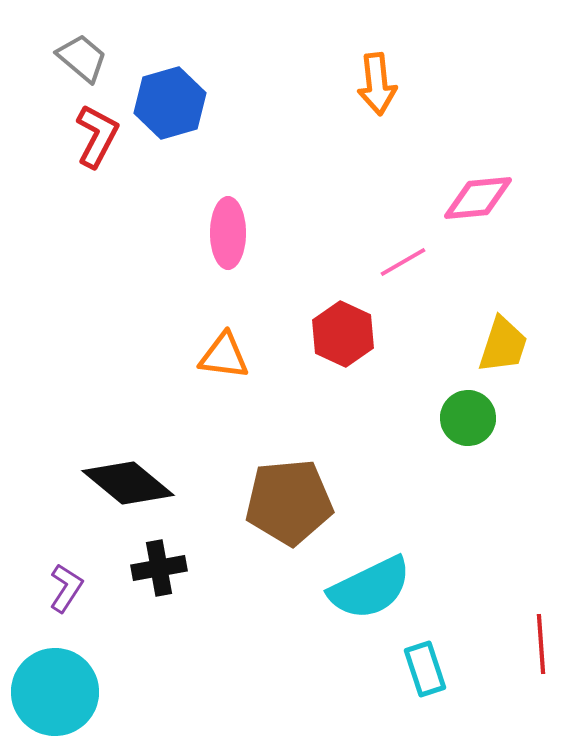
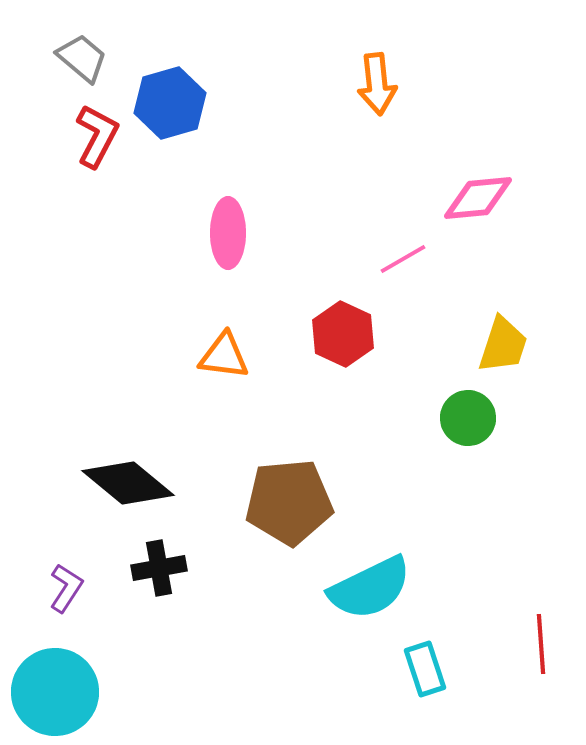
pink line: moved 3 px up
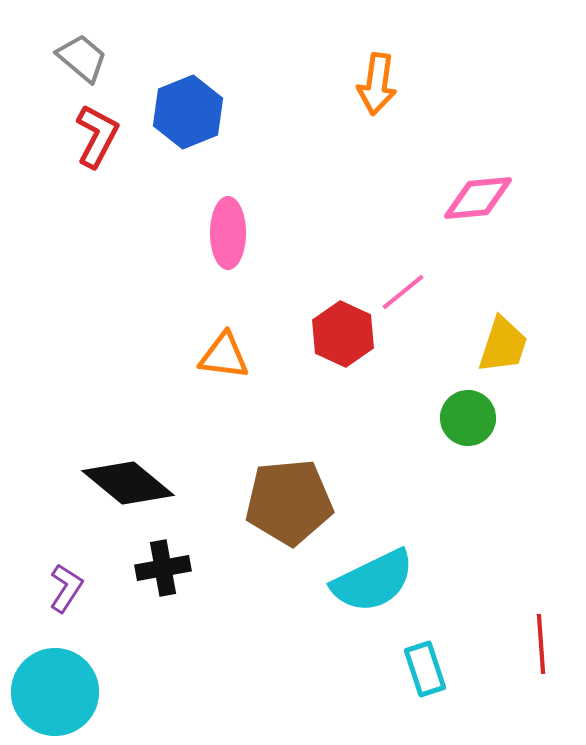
orange arrow: rotated 14 degrees clockwise
blue hexagon: moved 18 px right, 9 px down; rotated 6 degrees counterclockwise
pink line: moved 33 px down; rotated 9 degrees counterclockwise
black cross: moved 4 px right
cyan semicircle: moved 3 px right, 7 px up
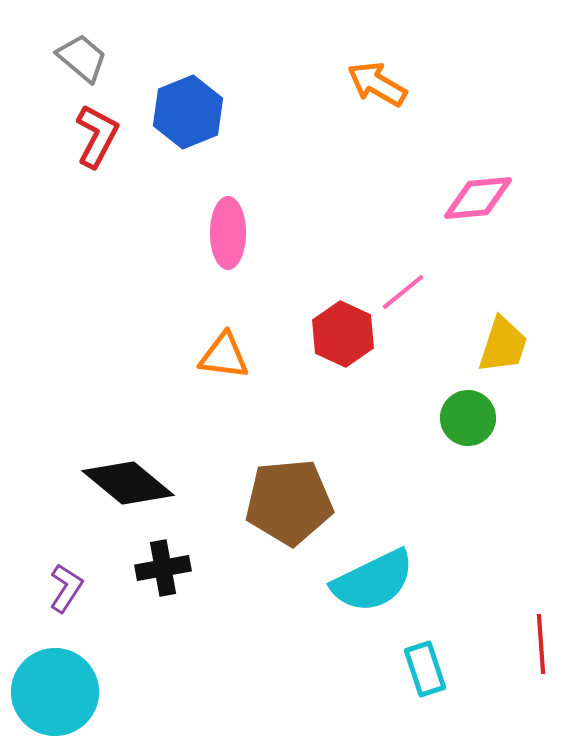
orange arrow: rotated 112 degrees clockwise
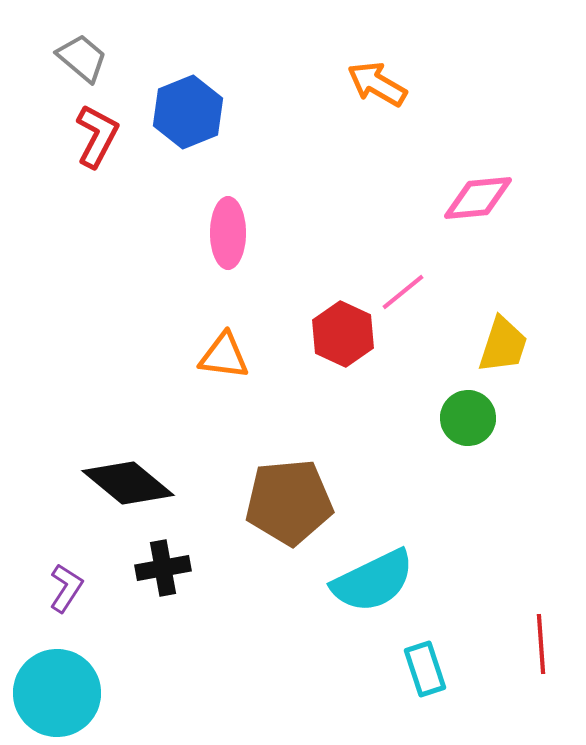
cyan circle: moved 2 px right, 1 px down
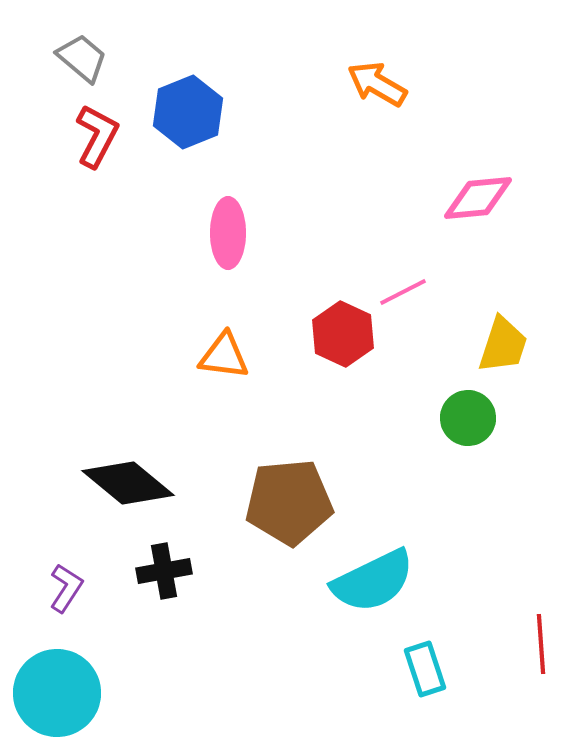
pink line: rotated 12 degrees clockwise
black cross: moved 1 px right, 3 px down
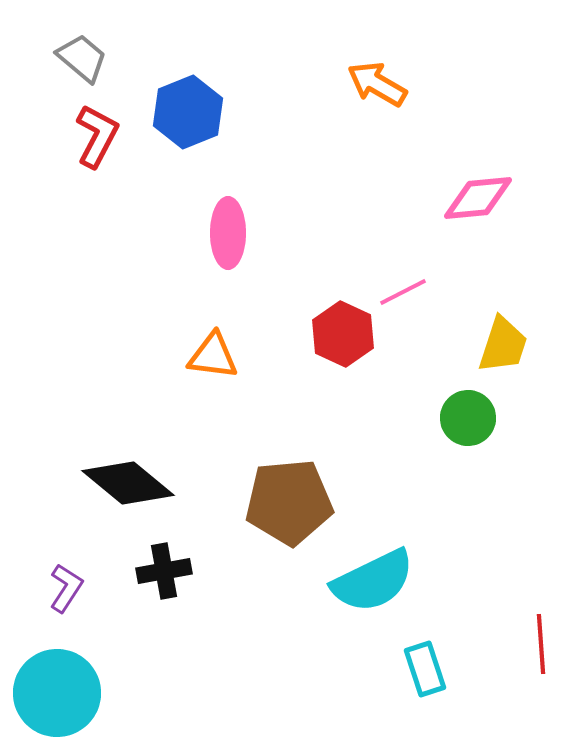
orange triangle: moved 11 px left
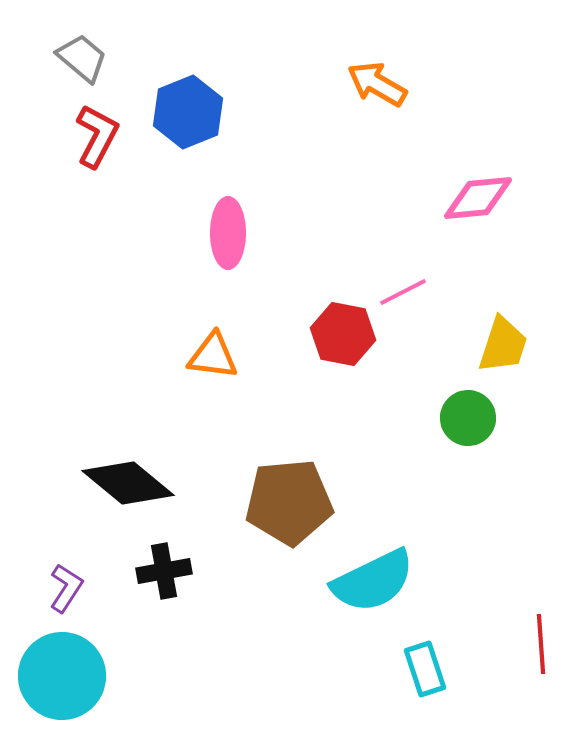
red hexagon: rotated 14 degrees counterclockwise
cyan circle: moved 5 px right, 17 px up
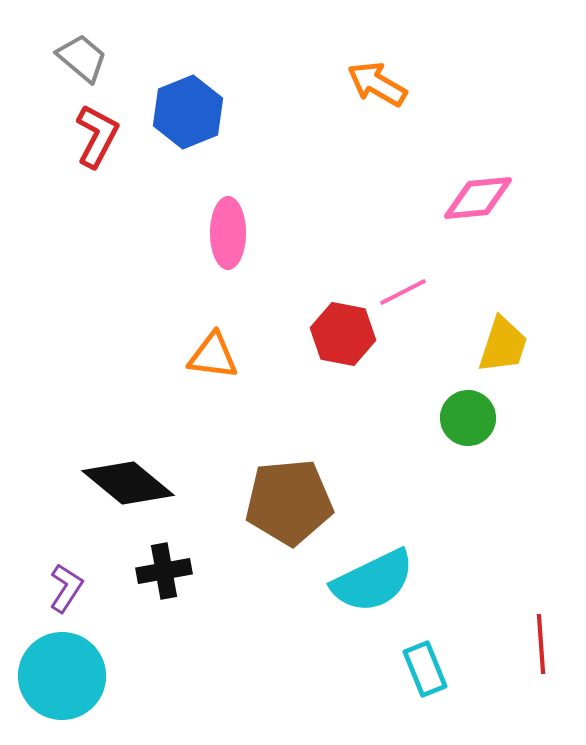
cyan rectangle: rotated 4 degrees counterclockwise
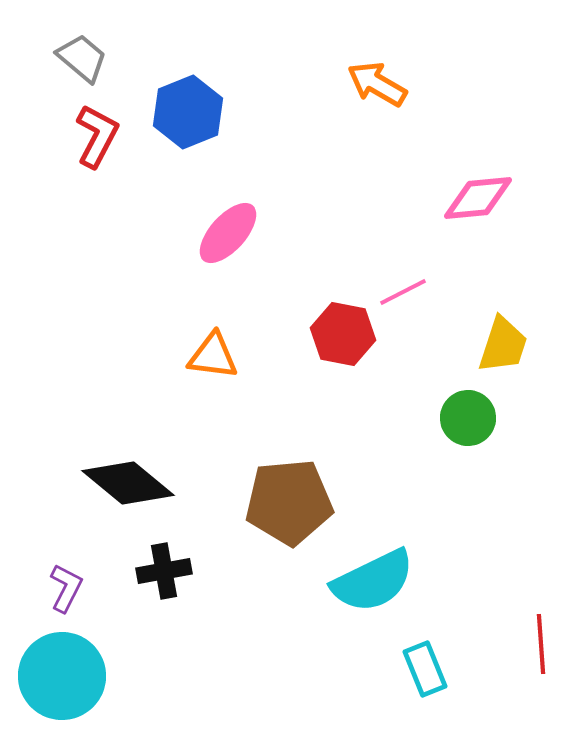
pink ellipse: rotated 42 degrees clockwise
purple L-shape: rotated 6 degrees counterclockwise
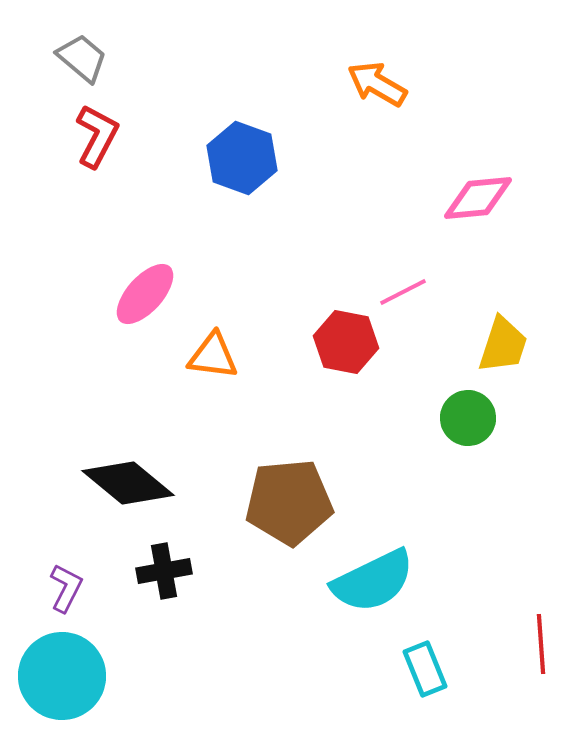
blue hexagon: moved 54 px right, 46 px down; rotated 18 degrees counterclockwise
pink ellipse: moved 83 px left, 61 px down
red hexagon: moved 3 px right, 8 px down
